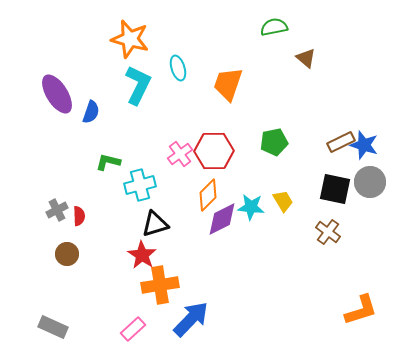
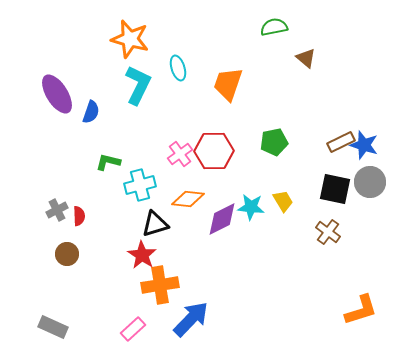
orange diamond: moved 20 px left, 4 px down; rotated 52 degrees clockwise
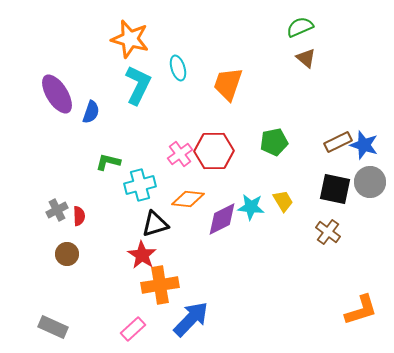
green semicircle: moved 26 px right; rotated 12 degrees counterclockwise
brown rectangle: moved 3 px left
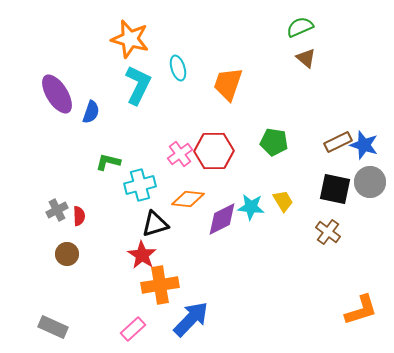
green pentagon: rotated 20 degrees clockwise
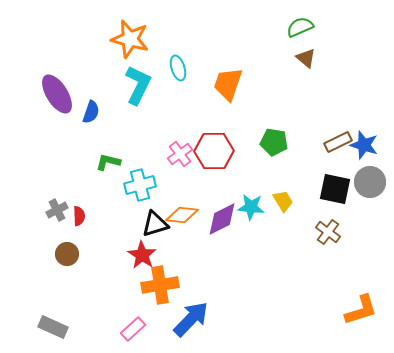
orange diamond: moved 6 px left, 16 px down
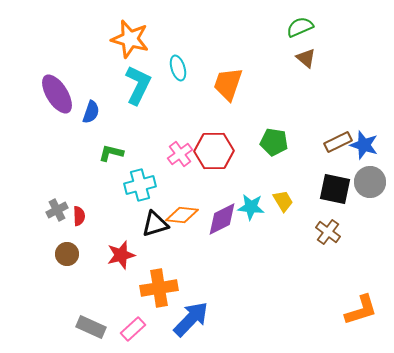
green L-shape: moved 3 px right, 9 px up
red star: moved 21 px left; rotated 24 degrees clockwise
orange cross: moved 1 px left, 3 px down
gray rectangle: moved 38 px right
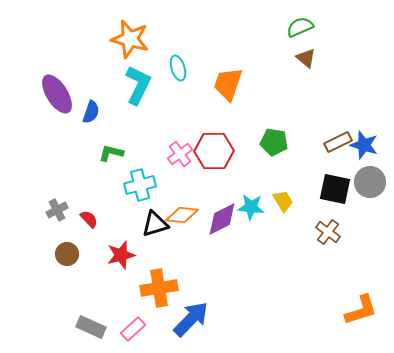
red semicircle: moved 10 px right, 3 px down; rotated 42 degrees counterclockwise
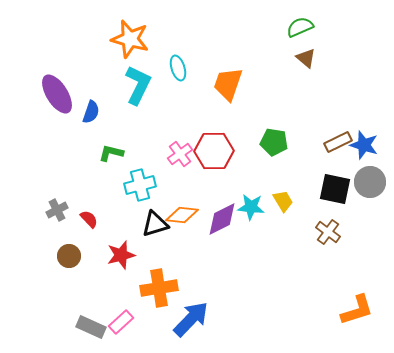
brown circle: moved 2 px right, 2 px down
orange L-shape: moved 4 px left
pink rectangle: moved 12 px left, 7 px up
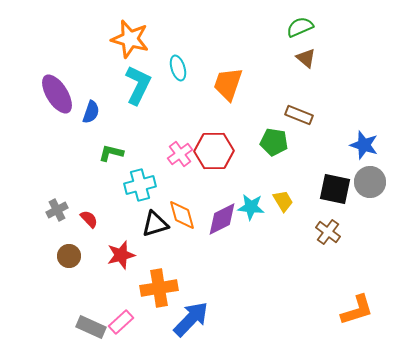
brown rectangle: moved 39 px left, 27 px up; rotated 48 degrees clockwise
orange diamond: rotated 68 degrees clockwise
